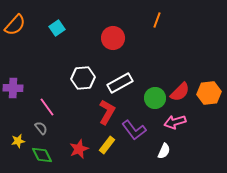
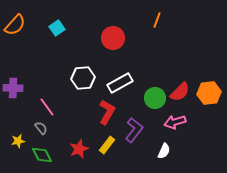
purple L-shape: rotated 105 degrees counterclockwise
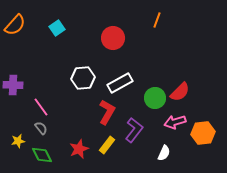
purple cross: moved 3 px up
orange hexagon: moved 6 px left, 40 px down
pink line: moved 6 px left
white semicircle: moved 2 px down
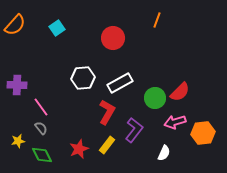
purple cross: moved 4 px right
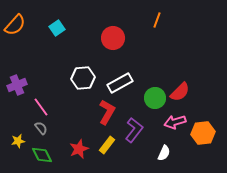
purple cross: rotated 24 degrees counterclockwise
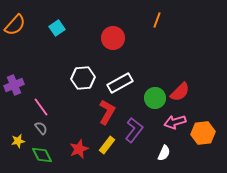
purple cross: moved 3 px left
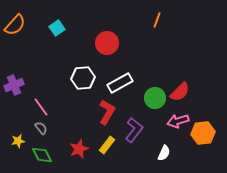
red circle: moved 6 px left, 5 px down
pink arrow: moved 3 px right, 1 px up
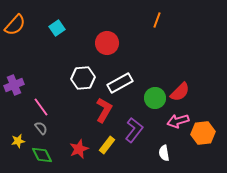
red L-shape: moved 3 px left, 2 px up
white semicircle: rotated 147 degrees clockwise
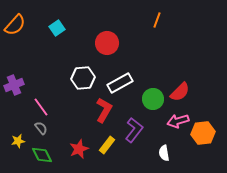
green circle: moved 2 px left, 1 px down
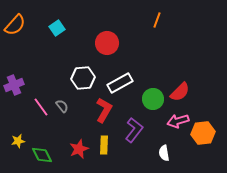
gray semicircle: moved 21 px right, 22 px up
yellow rectangle: moved 3 px left; rotated 36 degrees counterclockwise
